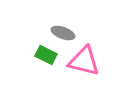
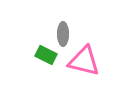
gray ellipse: moved 1 px down; rotated 70 degrees clockwise
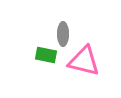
green rectangle: rotated 15 degrees counterclockwise
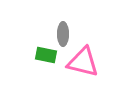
pink triangle: moved 1 px left, 1 px down
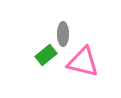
green rectangle: rotated 50 degrees counterclockwise
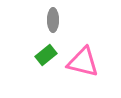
gray ellipse: moved 10 px left, 14 px up
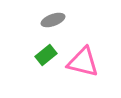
gray ellipse: rotated 70 degrees clockwise
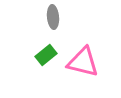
gray ellipse: moved 3 px up; rotated 75 degrees counterclockwise
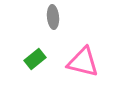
green rectangle: moved 11 px left, 4 px down
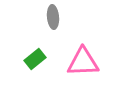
pink triangle: rotated 16 degrees counterclockwise
